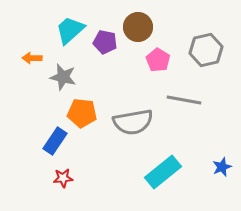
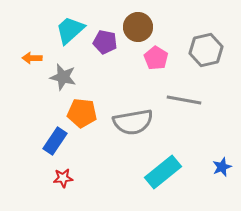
pink pentagon: moved 2 px left, 2 px up
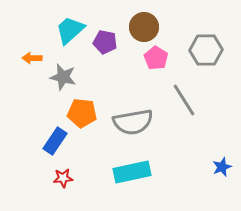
brown circle: moved 6 px right
gray hexagon: rotated 12 degrees clockwise
gray line: rotated 48 degrees clockwise
cyan rectangle: moved 31 px left; rotated 27 degrees clockwise
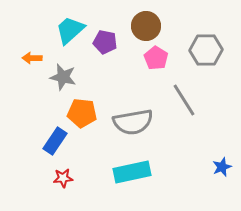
brown circle: moved 2 px right, 1 px up
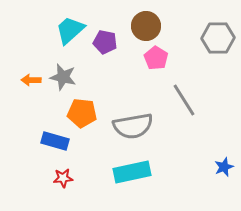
gray hexagon: moved 12 px right, 12 px up
orange arrow: moved 1 px left, 22 px down
gray semicircle: moved 4 px down
blue rectangle: rotated 72 degrees clockwise
blue star: moved 2 px right
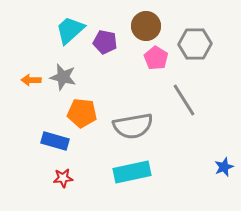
gray hexagon: moved 23 px left, 6 px down
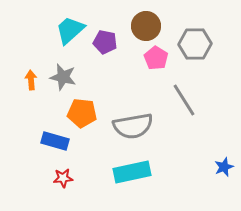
orange arrow: rotated 84 degrees clockwise
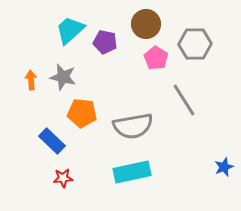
brown circle: moved 2 px up
blue rectangle: moved 3 px left; rotated 28 degrees clockwise
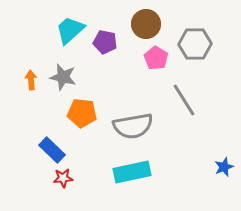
blue rectangle: moved 9 px down
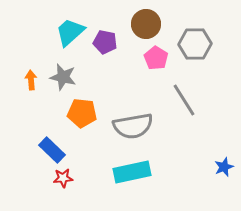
cyan trapezoid: moved 2 px down
